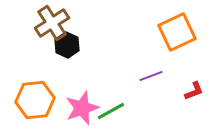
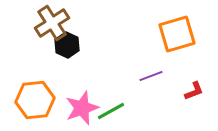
orange square: moved 2 px down; rotated 9 degrees clockwise
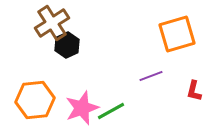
black hexagon: rotated 10 degrees clockwise
red L-shape: rotated 125 degrees clockwise
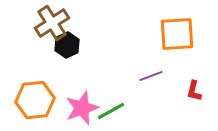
orange square: rotated 12 degrees clockwise
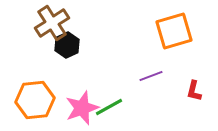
orange square: moved 3 px left, 3 px up; rotated 12 degrees counterclockwise
green line: moved 2 px left, 4 px up
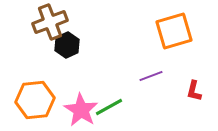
brown cross: moved 2 px left, 1 px up; rotated 12 degrees clockwise
pink star: moved 1 px left, 2 px down; rotated 20 degrees counterclockwise
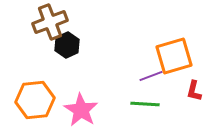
orange square: moved 25 px down
green line: moved 36 px right, 3 px up; rotated 32 degrees clockwise
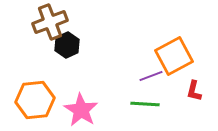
orange square: rotated 12 degrees counterclockwise
